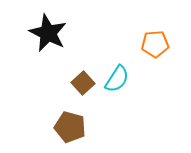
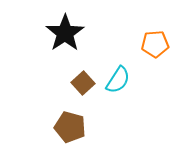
black star: moved 17 px right; rotated 12 degrees clockwise
cyan semicircle: moved 1 px right, 1 px down
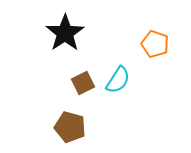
orange pentagon: rotated 24 degrees clockwise
brown square: rotated 15 degrees clockwise
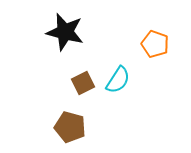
black star: moved 1 px up; rotated 24 degrees counterclockwise
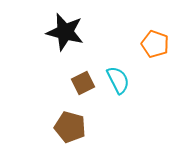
cyan semicircle: rotated 60 degrees counterclockwise
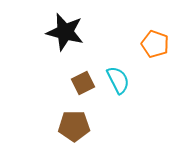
brown pentagon: moved 4 px right, 1 px up; rotated 16 degrees counterclockwise
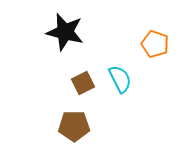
cyan semicircle: moved 2 px right, 1 px up
